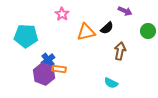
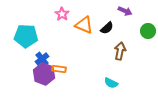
orange triangle: moved 2 px left, 7 px up; rotated 36 degrees clockwise
blue cross: moved 6 px left, 1 px up
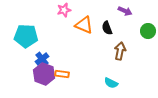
pink star: moved 2 px right, 4 px up; rotated 24 degrees clockwise
black semicircle: rotated 112 degrees clockwise
orange rectangle: moved 3 px right, 5 px down
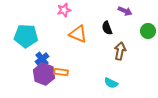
orange triangle: moved 6 px left, 9 px down
orange rectangle: moved 1 px left, 2 px up
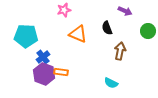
blue cross: moved 1 px right, 2 px up
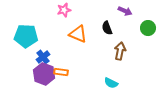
green circle: moved 3 px up
